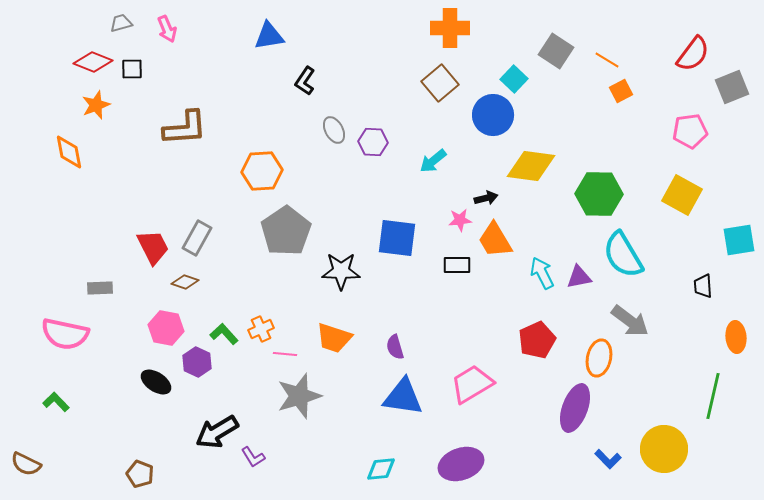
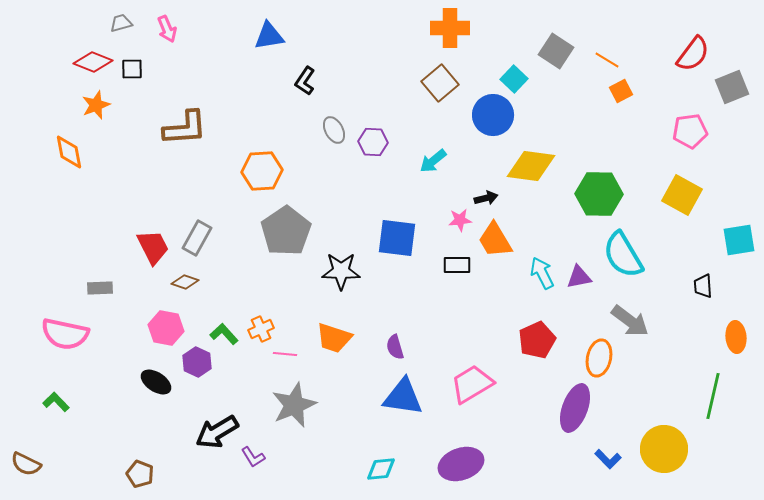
gray star at (299, 396): moved 5 px left, 9 px down; rotated 6 degrees counterclockwise
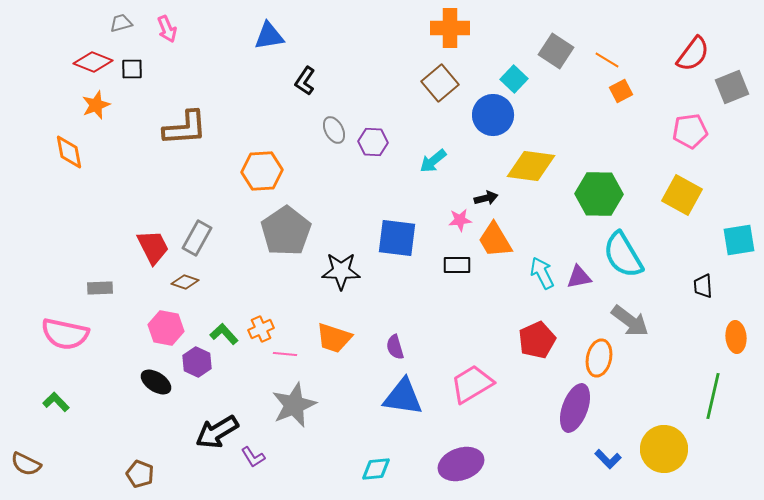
cyan diamond at (381, 469): moved 5 px left
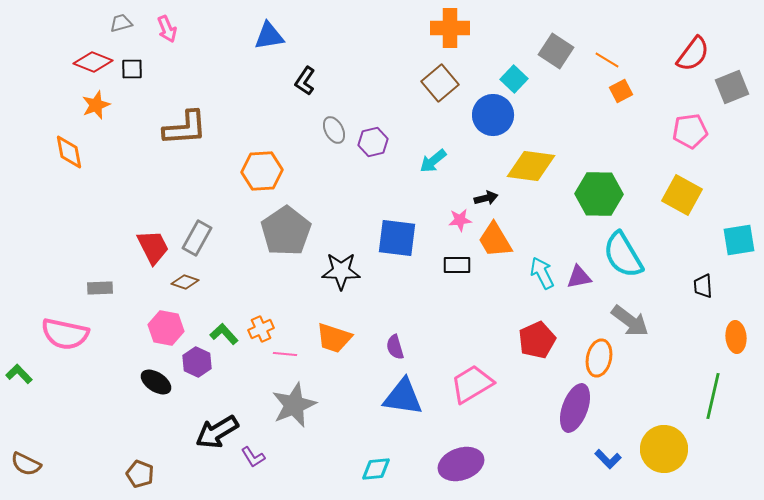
purple hexagon at (373, 142): rotated 16 degrees counterclockwise
green L-shape at (56, 402): moved 37 px left, 28 px up
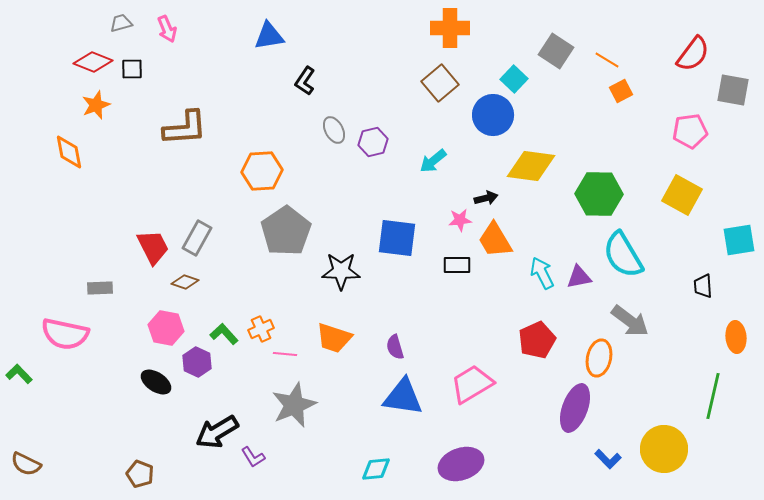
gray square at (732, 87): moved 1 px right, 3 px down; rotated 32 degrees clockwise
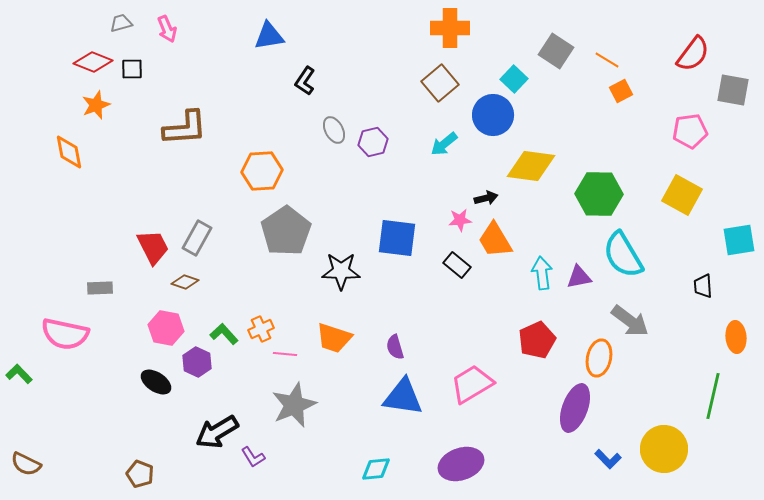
cyan arrow at (433, 161): moved 11 px right, 17 px up
black rectangle at (457, 265): rotated 40 degrees clockwise
cyan arrow at (542, 273): rotated 20 degrees clockwise
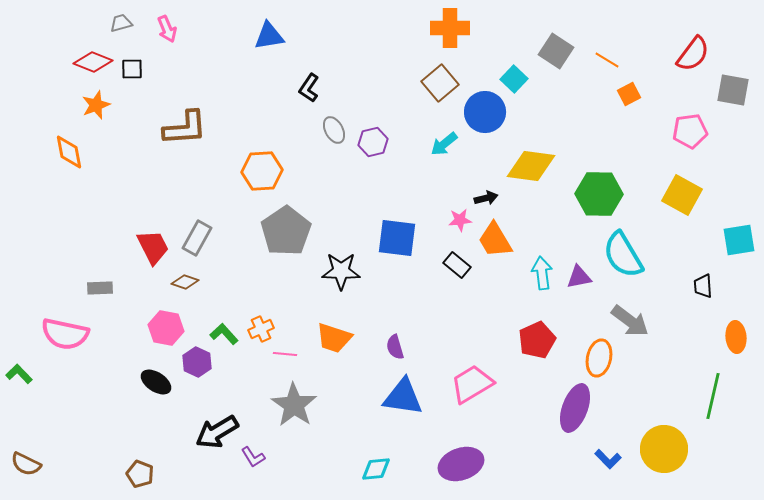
black L-shape at (305, 81): moved 4 px right, 7 px down
orange square at (621, 91): moved 8 px right, 3 px down
blue circle at (493, 115): moved 8 px left, 3 px up
gray star at (294, 405): rotated 15 degrees counterclockwise
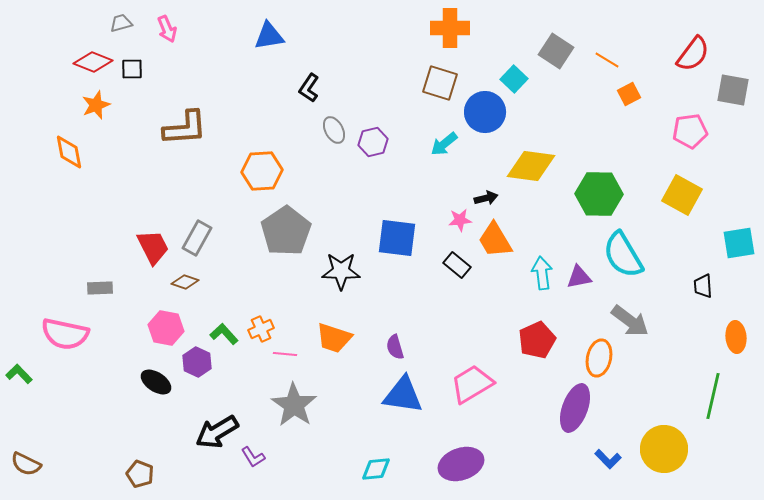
brown square at (440, 83): rotated 33 degrees counterclockwise
cyan square at (739, 240): moved 3 px down
blue triangle at (403, 397): moved 2 px up
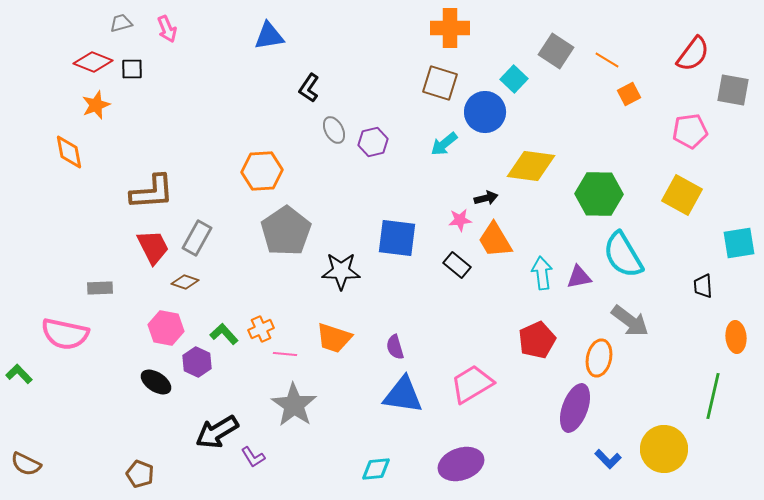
brown L-shape at (185, 128): moved 33 px left, 64 px down
